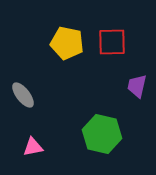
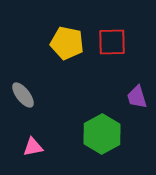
purple trapezoid: moved 11 px down; rotated 30 degrees counterclockwise
green hexagon: rotated 18 degrees clockwise
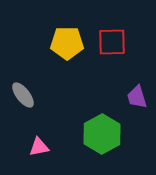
yellow pentagon: rotated 12 degrees counterclockwise
pink triangle: moved 6 px right
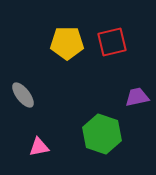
red square: rotated 12 degrees counterclockwise
purple trapezoid: rotated 95 degrees clockwise
green hexagon: rotated 12 degrees counterclockwise
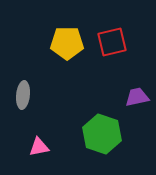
gray ellipse: rotated 44 degrees clockwise
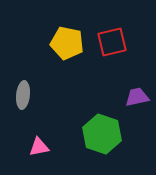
yellow pentagon: rotated 12 degrees clockwise
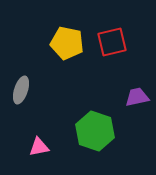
gray ellipse: moved 2 px left, 5 px up; rotated 12 degrees clockwise
green hexagon: moved 7 px left, 3 px up
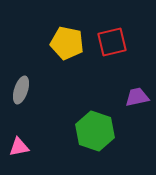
pink triangle: moved 20 px left
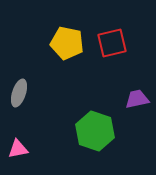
red square: moved 1 px down
gray ellipse: moved 2 px left, 3 px down
purple trapezoid: moved 2 px down
pink triangle: moved 1 px left, 2 px down
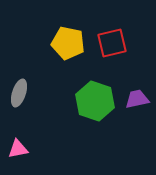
yellow pentagon: moved 1 px right
green hexagon: moved 30 px up
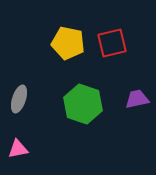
gray ellipse: moved 6 px down
green hexagon: moved 12 px left, 3 px down
